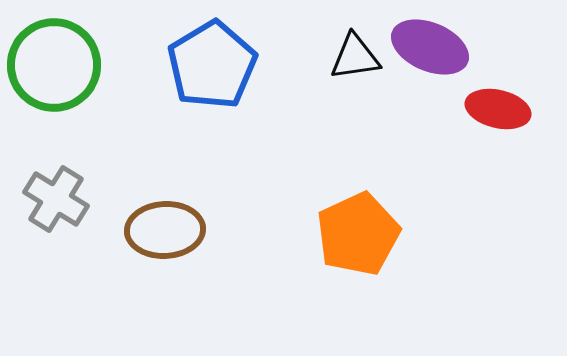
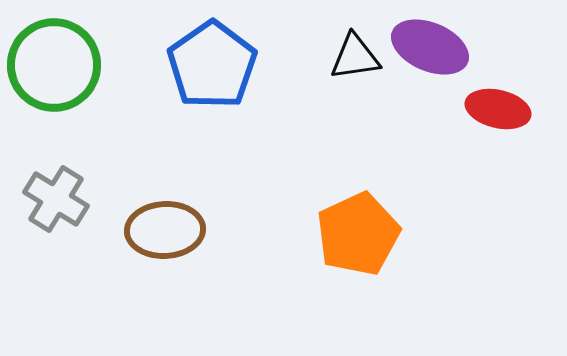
blue pentagon: rotated 4 degrees counterclockwise
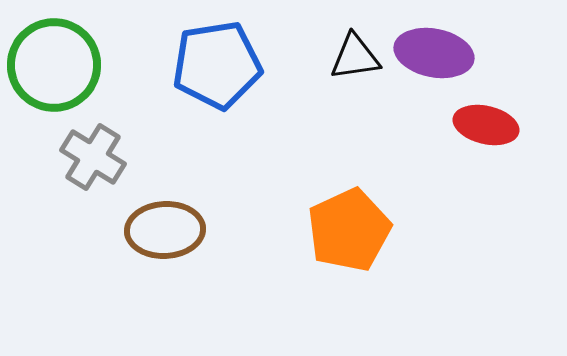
purple ellipse: moved 4 px right, 6 px down; rotated 12 degrees counterclockwise
blue pentagon: moved 5 px right; rotated 26 degrees clockwise
red ellipse: moved 12 px left, 16 px down
gray cross: moved 37 px right, 42 px up
orange pentagon: moved 9 px left, 4 px up
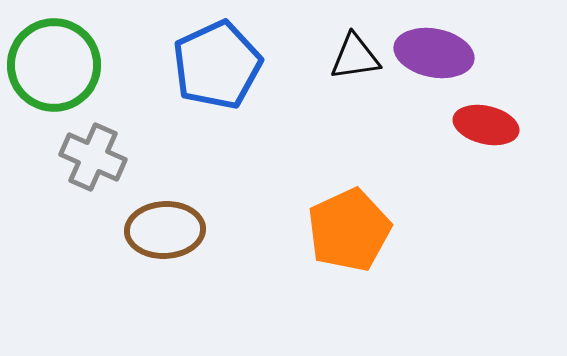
blue pentagon: rotated 16 degrees counterclockwise
gray cross: rotated 8 degrees counterclockwise
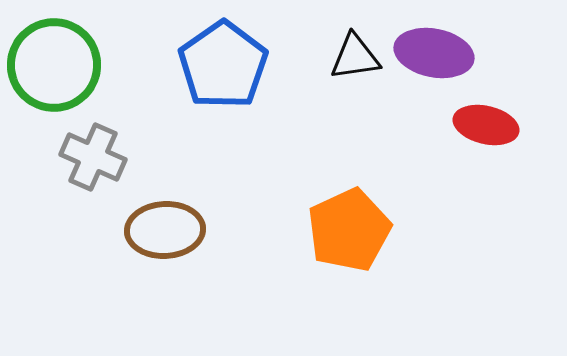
blue pentagon: moved 6 px right; rotated 10 degrees counterclockwise
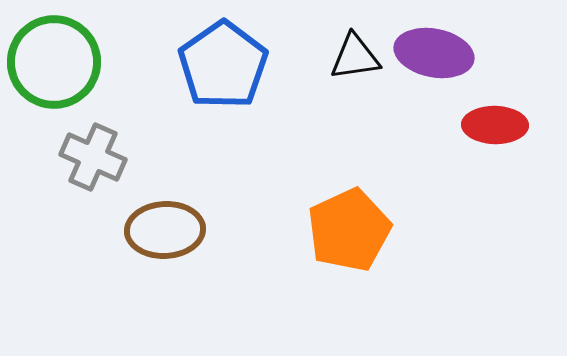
green circle: moved 3 px up
red ellipse: moved 9 px right; rotated 12 degrees counterclockwise
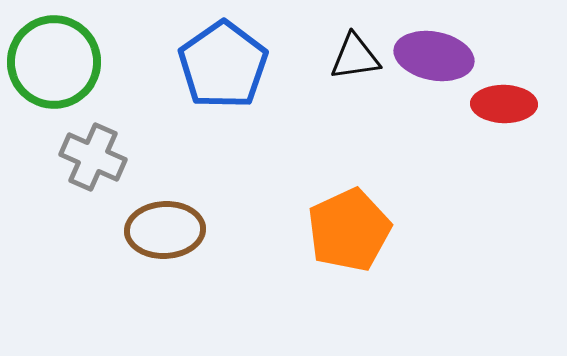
purple ellipse: moved 3 px down
red ellipse: moved 9 px right, 21 px up
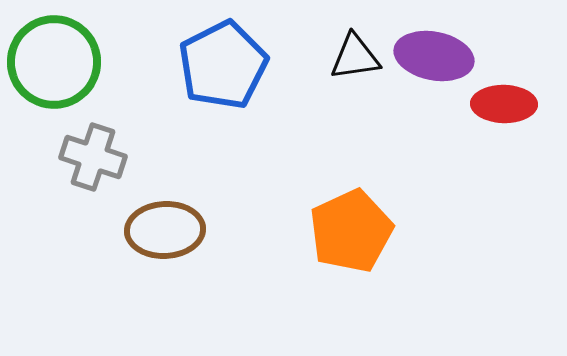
blue pentagon: rotated 8 degrees clockwise
gray cross: rotated 6 degrees counterclockwise
orange pentagon: moved 2 px right, 1 px down
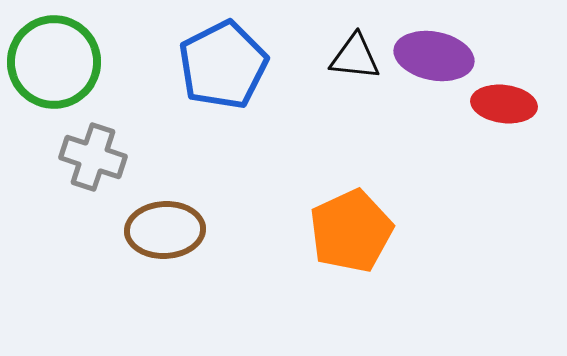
black triangle: rotated 14 degrees clockwise
red ellipse: rotated 6 degrees clockwise
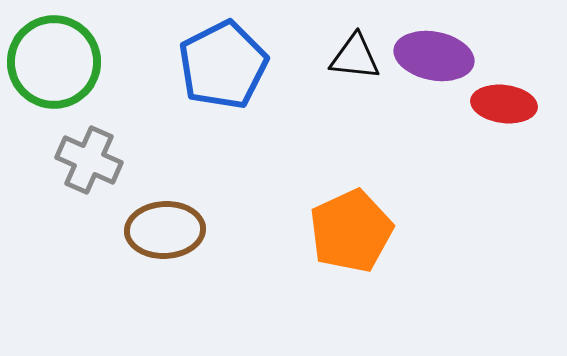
gray cross: moved 4 px left, 3 px down; rotated 6 degrees clockwise
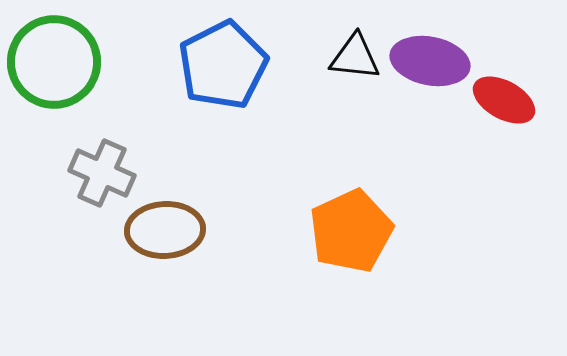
purple ellipse: moved 4 px left, 5 px down
red ellipse: moved 4 px up; rotated 22 degrees clockwise
gray cross: moved 13 px right, 13 px down
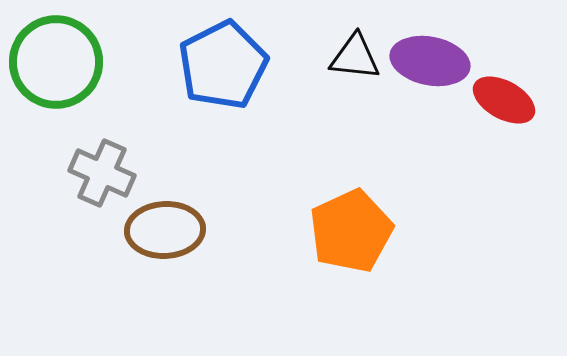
green circle: moved 2 px right
